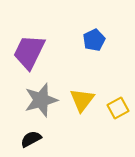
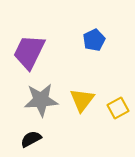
gray star: rotated 12 degrees clockwise
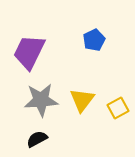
black semicircle: moved 6 px right
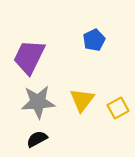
purple trapezoid: moved 5 px down
gray star: moved 3 px left, 2 px down
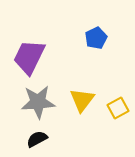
blue pentagon: moved 2 px right, 2 px up
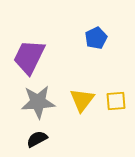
yellow square: moved 2 px left, 7 px up; rotated 25 degrees clockwise
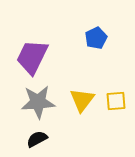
purple trapezoid: moved 3 px right
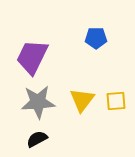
blue pentagon: rotated 25 degrees clockwise
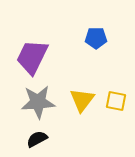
yellow square: rotated 15 degrees clockwise
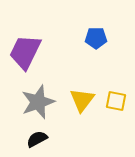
purple trapezoid: moved 7 px left, 5 px up
gray star: rotated 16 degrees counterclockwise
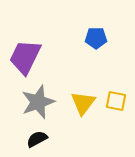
purple trapezoid: moved 5 px down
yellow triangle: moved 1 px right, 3 px down
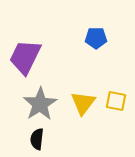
gray star: moved 2 px right, 2 px down; rotated 12 degrees counterclockwise
black semicircle: rotated 55 degrees counterclockwise
